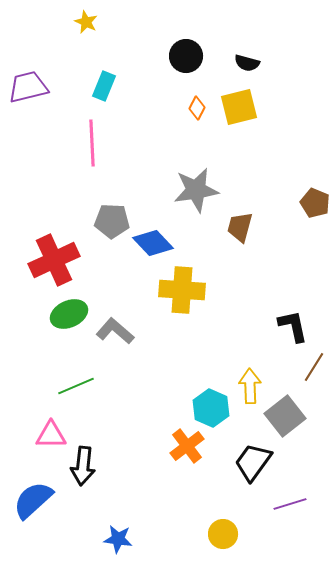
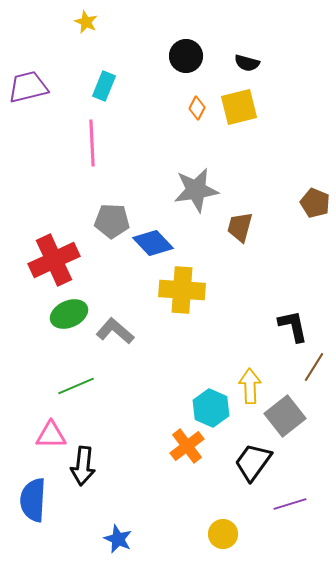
blue semicircle: rotated 45 degrees counterclockwise
blue star: rotated 16 degrees clockwise
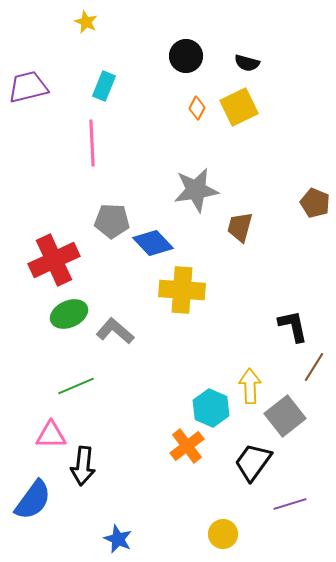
yellow square: rotated 12 degrees counterclockwise
blue semicircle: rotated 147 degrees counterclockwise
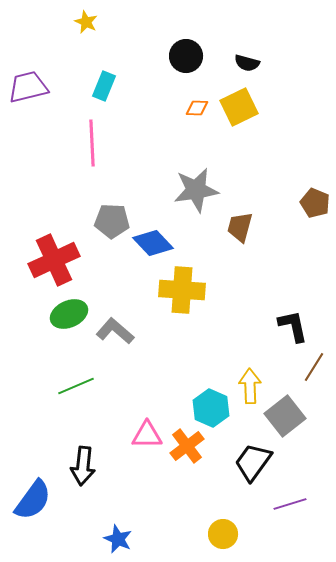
orange diamond: rotated 65 degrees clockwise
pink triangle: moved 96 px right
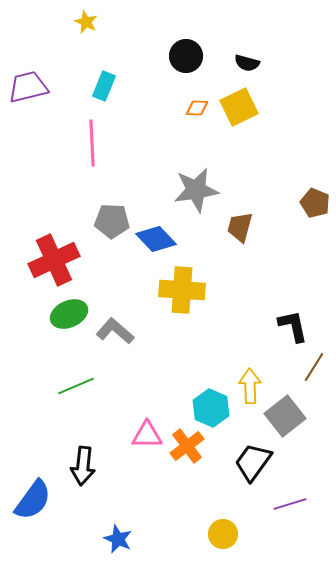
blue diamond: moved 3 px right, 4 px up
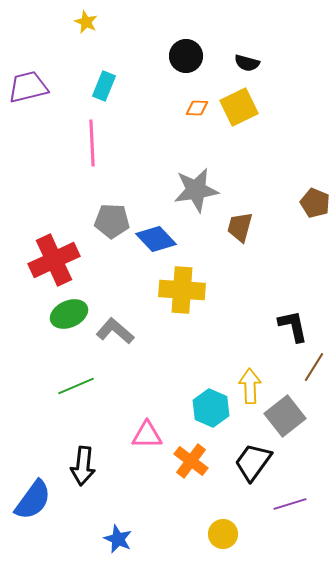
orange cross: moved 4 px right, 15 px down; rotated 16 degrees counterclockwise
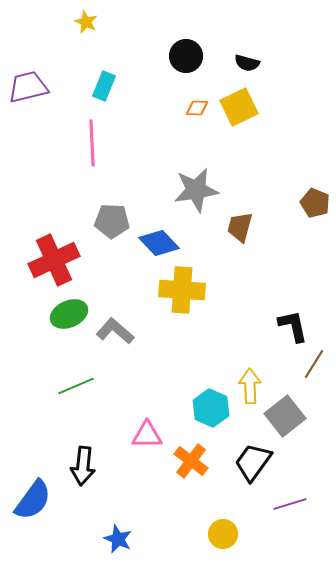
blue diamond: moved 3 px right, 4 px down
brown line: moved 3 px up
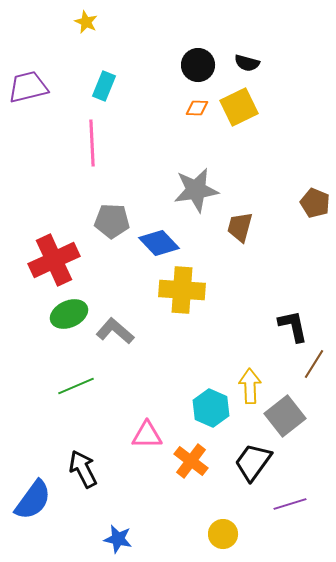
black circle: moved 12 px right, 9 px down
black arrow: moved 3 px down; rotated 147 degrees clockwise
blue star: rotated 12 degrees counterclockwise
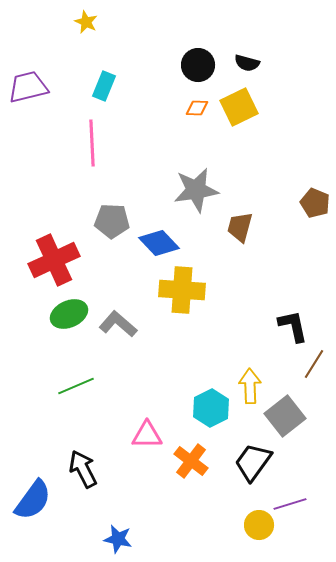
gray L-shape: moved 3 px right, 7 px up
cyan hexagon: rotated 9 degrees clockwise
yellow circle: moved 36 px right, 9 px up
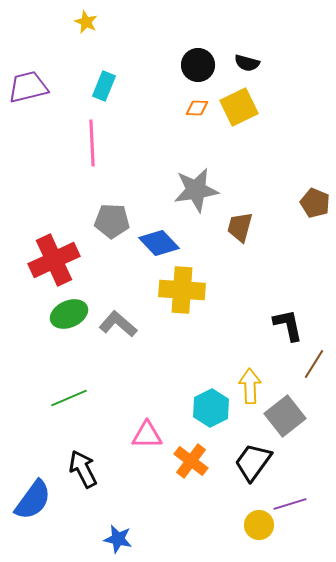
black L-shape: moved 5 px left, 1 px up
green line: moved 7 px left, 12 px down
